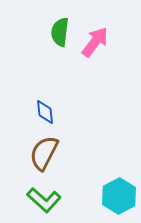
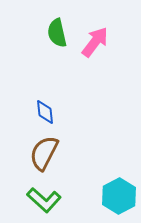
green semicircle: moved 3 px left, 1 px down; rotated 20 degrees counterclockwise
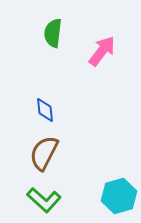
green semicircle: moved 4 px left; rotated 20 degrees clockwise
pink arrow: moved 7 px right, 9 px down
blue diamond: moved 2 px up
cyan hexagon: rotated 12 degrees clockwise
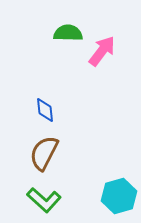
green semicircle: moved 15 px right; rotated 84 degrees clockwise
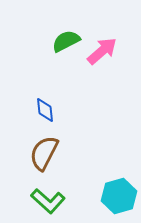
green semicircle: moved 2 px left, 8 px down; rotated 28 degrees counterclockwise
pink arrow: rotated 12 degrees clockwise
green L-shape: moved 4 px right, 1 px down
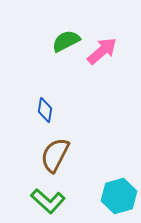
blue diamond: rotated 15 degrees clockwise
brown semicircle: moved 11 px right, 2 px down
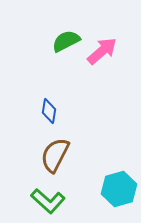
blue diamond: moved 4 px right, 1 px down
cyan hexagon: moved 7 px up
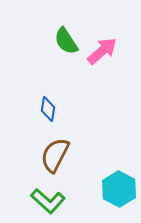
green semicircle: rotated 96 degrees counterclockwise
blue diamond: moved 1 px left, 2 px up
cyan hexagon: rotated 16 degrees counterclockwise
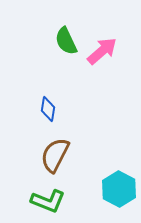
green semicircle: rotated 8 degrees clockwise
green L-shape: rotated 20 degrees counterclockwise
